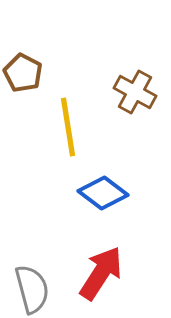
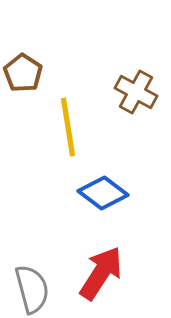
brown pentagon: rotated 6 degrees clockwise
brown cross: moved 1 px right
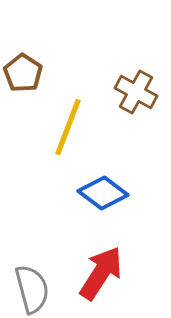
yellow line: rotated 30 degrees clockwise
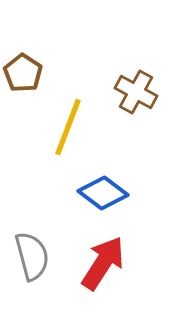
red arrow: moved 2 px right, 10 px up
gray semicircle: moved 33 px up
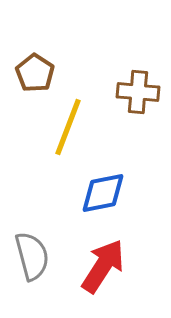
brown pentagon: moved 12 px right
brown cross: moved 2 px right; rotated 24 degrees counterclockwise
blue diamond: rotated 48 degrees counterclockwise
red arrow: moved 3 px down
